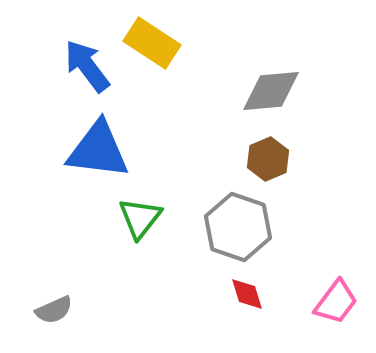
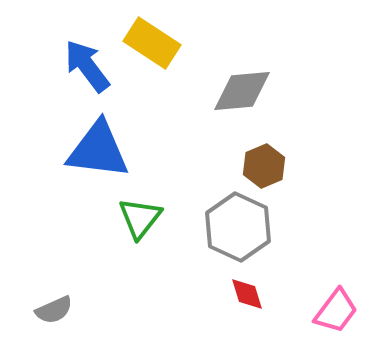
gray diamond: moved 29 px left
brown hexagon: moved 4 px left, 7 px down
gray hexagon: rotated 6 degrees clockwise
pink trapezoid: moved 9 px down
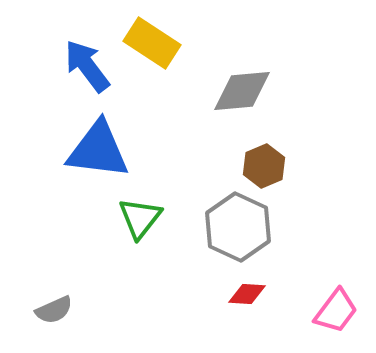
red diamond: rotated 69 degrees counterclockwise
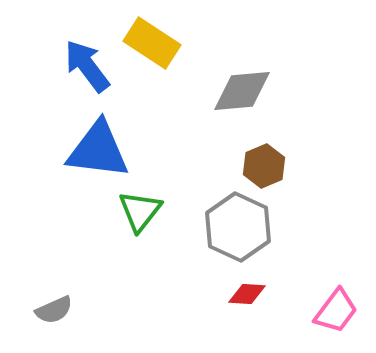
green triangle: moved 7 px up
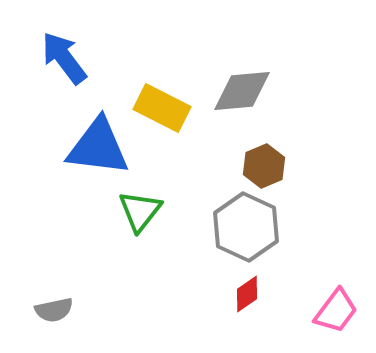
yellow rectangle: moved 10 px right, 65 px down; rotated 6 degrees counterclockwise
blue arrow: moved 23 px left, 8 px up
blue triangle: moved 3 px up
gray hexagon: moved 8 px right
red diamond: rotated 39 degrees counterclockwise
gray semicircle: rotated 12 degrees clockwise
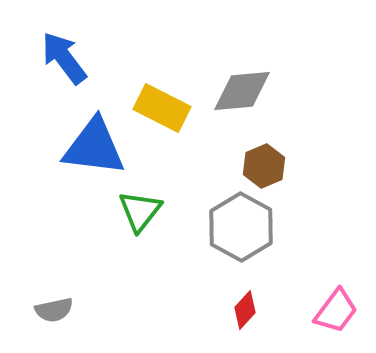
blue triangle: moved 4 px left
gray hexagon: moved 5 px left; rotated 4 degrees clockwise
red diamond: moved 2 px left, 16 px down; rotated 12 degrees counterclockwise
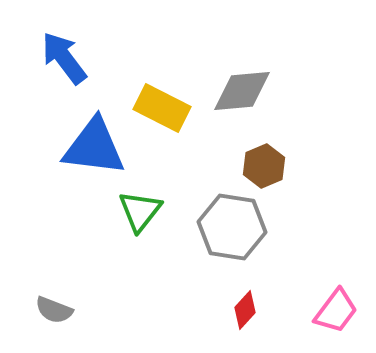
gray hexagon: moved 9 px left; rotated 20 degrees counterclockwise
gray semicircle: rotated 33 degrees clockwise
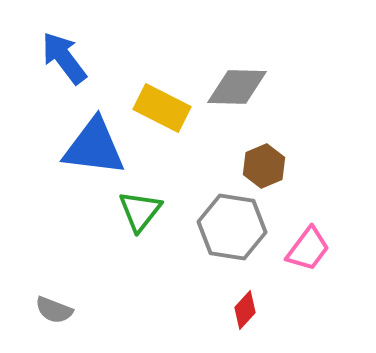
gray diamond: moved 5 px left, 4 px up; rotated 6 degrees clockwise
pink trapezoid: moved 28 px left, 62 px up
